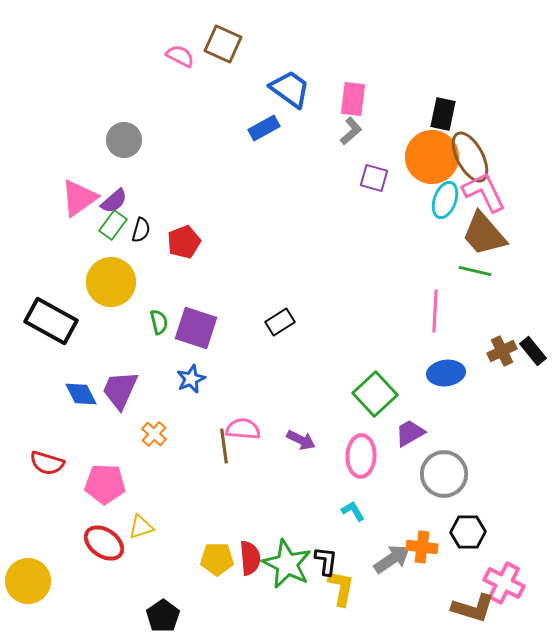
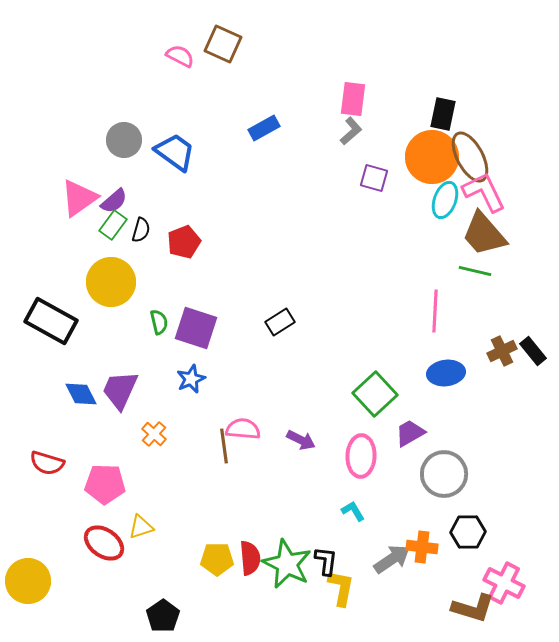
blue trapezoid at (290, 89): moved 115 px left, 63 px down
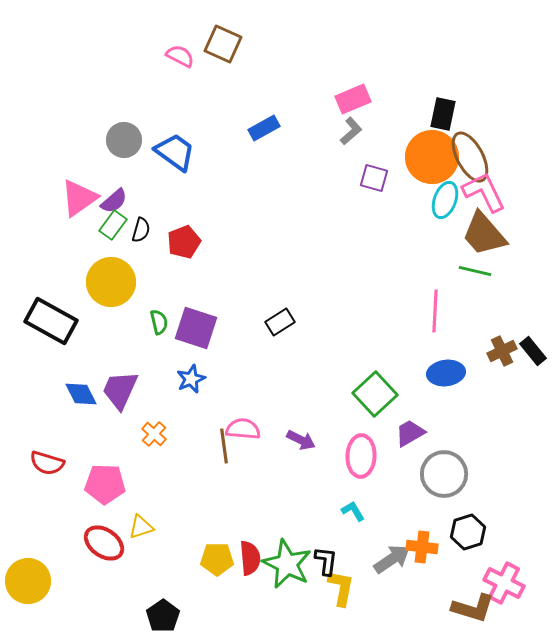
pink rectangle at (353, 99): rotated 60 degrees clockwise
black hexagon at (468, 532): rotated 16 degrees counterclockwise
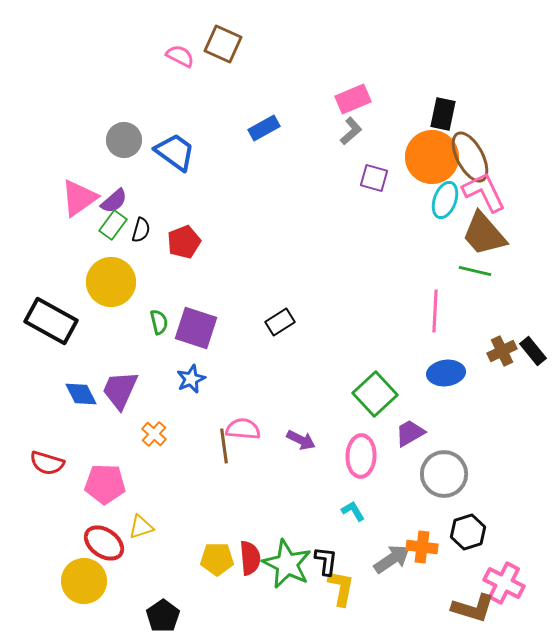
yellow circle at (28, 581): moved 56 px right
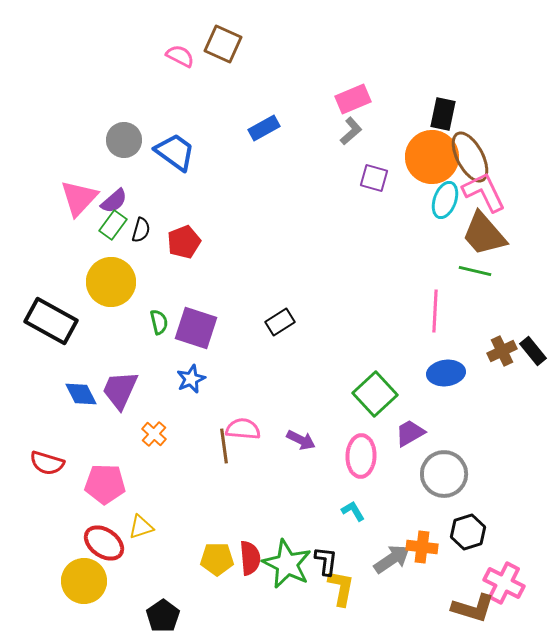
pink triangle at (79, 198): rotated 12 degrees counterclockwise
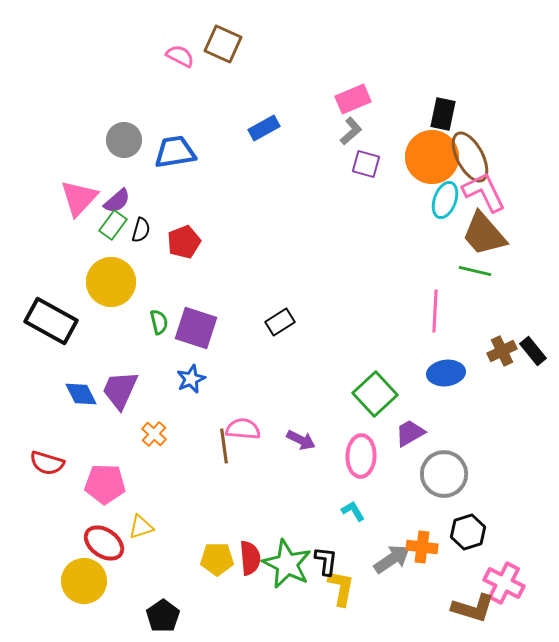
blue trapezoid at (175, 152): rotated 45 degrees counterclockwise
purple square at (374, 178): moved 8 px left, 14 px up
purple semicircle at (114, 201): moved 3 px right
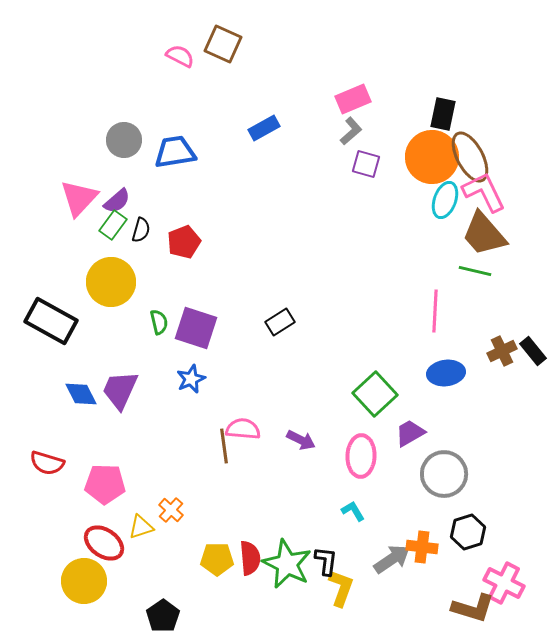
orange cross at (154, 434): moved 17 px right, 76 px down
yellow L-shape at (341, 588): rotated 9 degrees clockwise
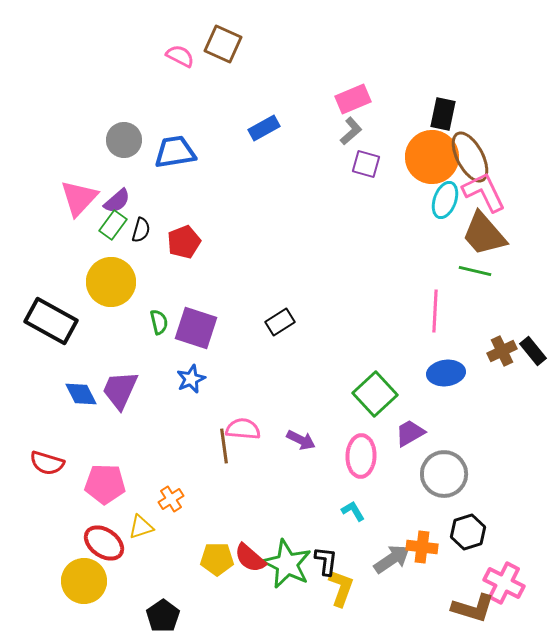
orange cross at (171, 510): moved 11 px up; rotated 15 degrees clockwise
red semicircle at (250, 558): rotated 136 degrees clockwise
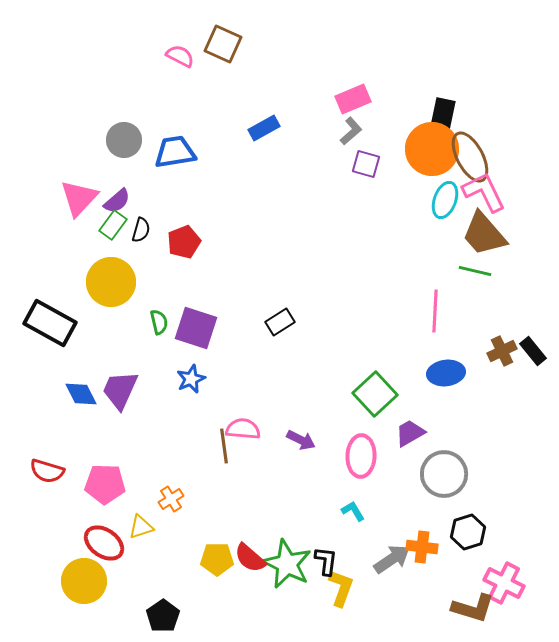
orange circle at (432, 157): moved 8 px up
black rectangle at (51, 321): moved 1 px left, 2 px down
red semicircle at (47, 463): moved 8 px down
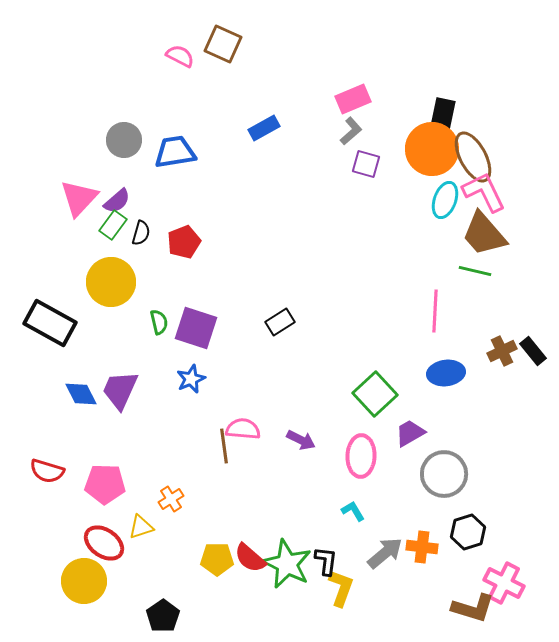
brown ellipse at (470, 157): moved 3 px right
black semicircle at (141, 230): moved 3 px down
gray arrow at (392, 559): moved 7 px left, 6 px up; rotated 6 degrees counterclockwise
